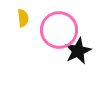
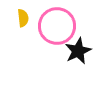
pink circle: moved 2 px left, 4 px up
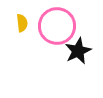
yellow semicircle: moved 1 px left, 5 px down
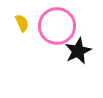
yellow semicircle: rotated 18 degrees counterclockwise
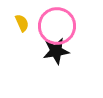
black star: moved 22 px left; rotated 16 degrees clockwise
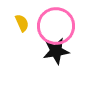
pink circle: moved 1 px left
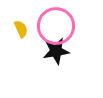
yellow semicircle: moved 1 px left, 6 px down
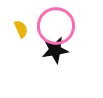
black star: moved 1 px left, 1 px up
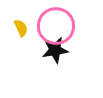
yellow semicircle: moved 1 px up
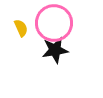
pink circle: moved 2 px left, 3 px up
